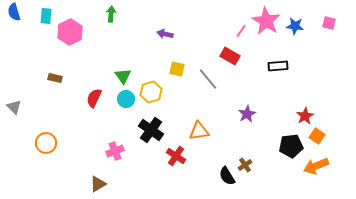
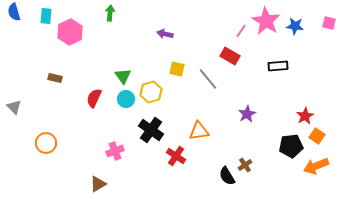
green arrow: moved 1 px left, 1 px up
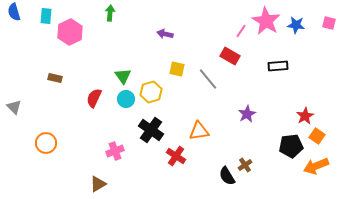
blue star: moved 1 px right, 1 px up
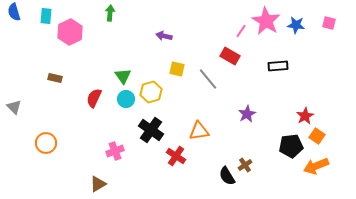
purple arrow: moved 1 px left, 2 px down
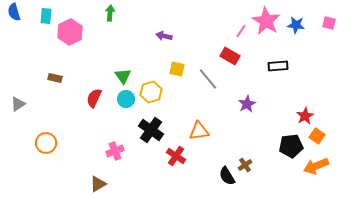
gray triangle: moved 4 px right, 3 px up; rotated 42 degrees clockwise
purple star: moved 10 px up
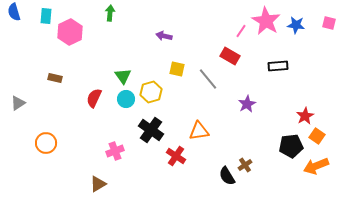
gray triangle: moved 1 px up
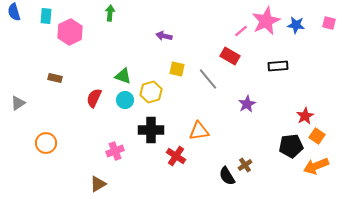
pink star: rotated 16 degrees clockwise
pink line: rotated 16 degrees clockwise
green triangle: rotated 36 degrees counterclockwise
cyan circle: moved 1 px left, 1 px down
black cross: rotated 35 degrees counterclockwise
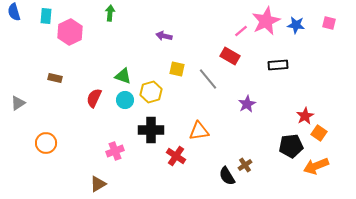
black rectangle: moved 1 px up
orange square: moved 2 px right, 3 px up
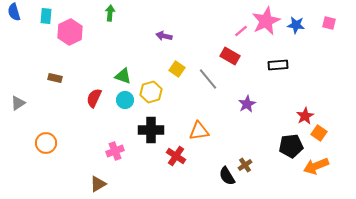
yellow square: rotated 21 degrees clockwise
